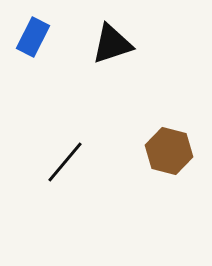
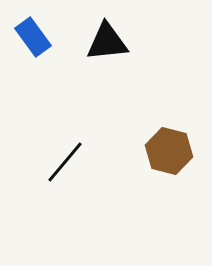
blue rectangle: rotated 63 degrees counterclockwise
black triangle: moved 5 px left, 2 px up; rotated 12 degrees clockwise
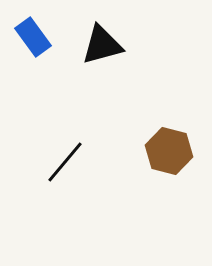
black triangle: moved 5 px left, 3 px down; rotated 9 degrees counterclockwise
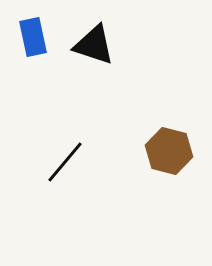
blue rectangle: rotated 24 degrees clockwise
black triangle: moved 8 px left; rotated 33 degrees clockwise
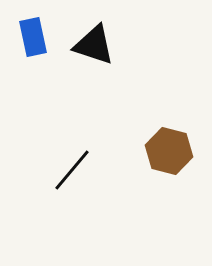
black line: moved 7 px right, 8 px down
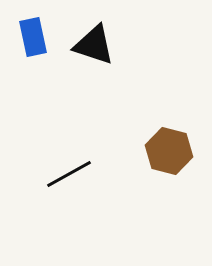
black line: moved 3 px left, 4 px down; rotated 21 degrees clockwise
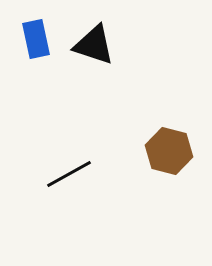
blue rectangle: moved 3 px right, 2 px down
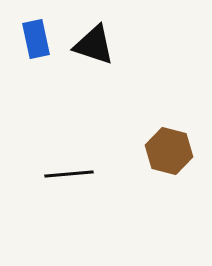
black line: rotated 24 degrees clockwise
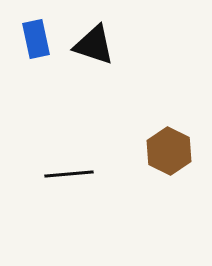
brown hexagon: rotated 12 degrees clockwise
